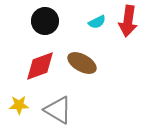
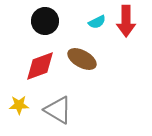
red arrow: moved 2 px left; rotated 8 degrees counterclockwise
brown ellipse: moved 4 px up
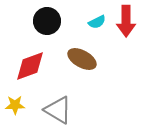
black circle: moved 2 px right
red diamond: moved 10 px left
yellow star: moved 4 px left
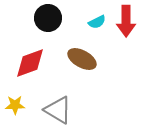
black circle: moved 1 px right, 3 px up
red diamond: moved 3 px up
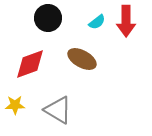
cyan semicircle: rotated 12 degrees counterclockwise
red diamond: moved 1 px down
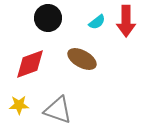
yellow star: moved 4 px right
gray triangle: rotated 12 degrees counterclockwise
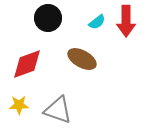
red diamond: moved 3 px left
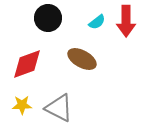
yellow star: moved 3 px right
gray triangle: moved 1 px right, 2 px up; rotated 8 degrees clockwise
